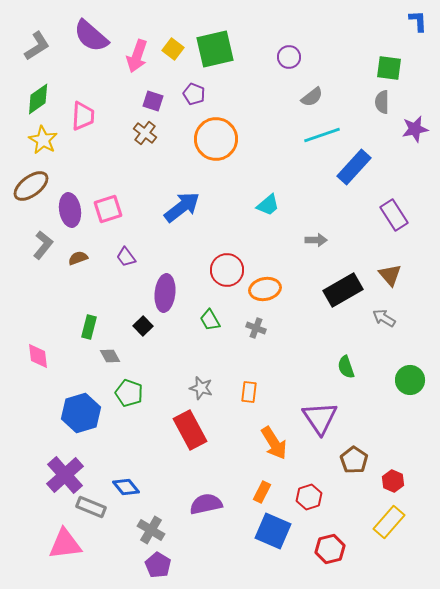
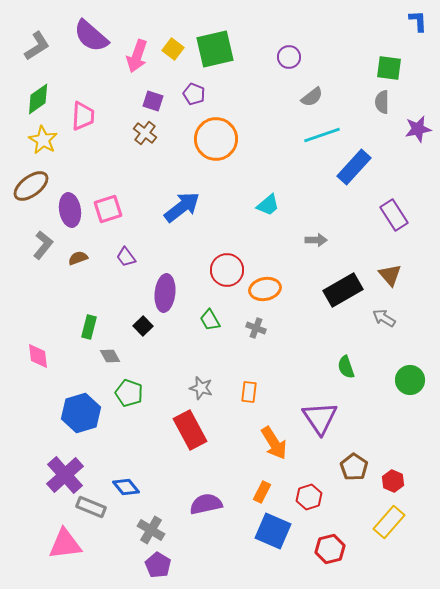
purple star at (415, 129): moved 3 px right
brown pentagon at (354, 460): moved 7 px down
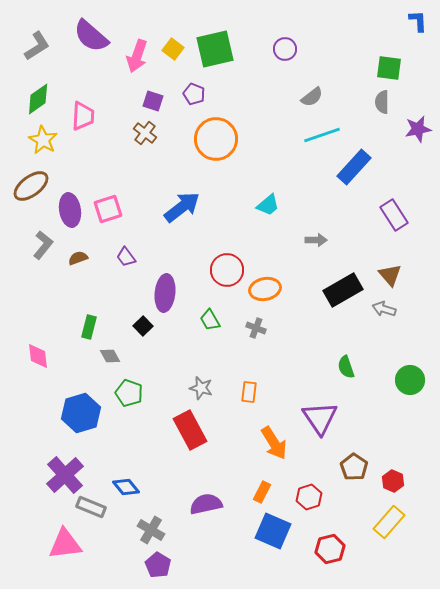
purple circle at (289, 57): moved 4 px left, 8 px up
gray arrow at (384, 318): moved 9 px up; rotated 15 degrees counterclockwise
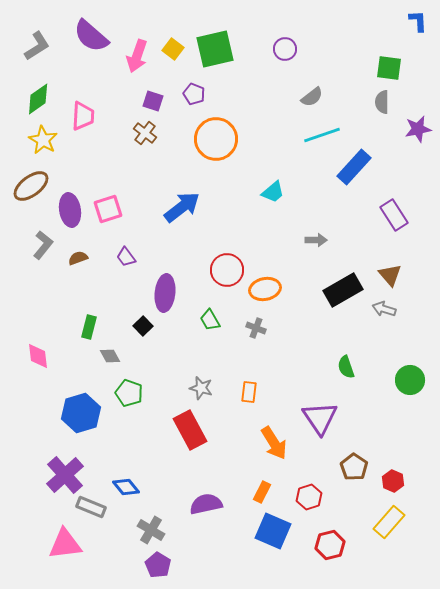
cyan trapezoid at (268, 205): moved 5 px right, 13 px up
red hexagon at (330, 549): moved 4 px up
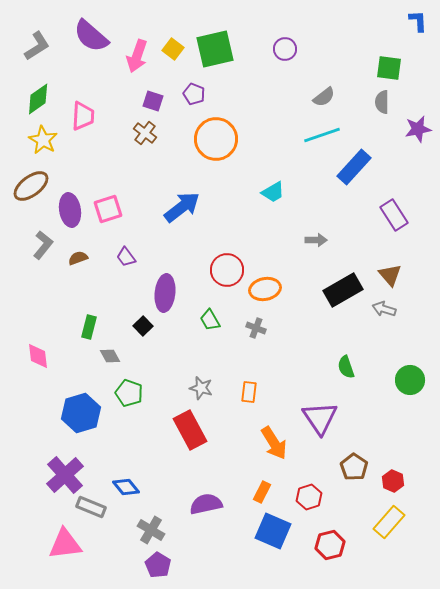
gray semicircle at (312, 97): moved 12 px right
cyan trapezoid at (273, 192): rotated 10 degrees clockwise
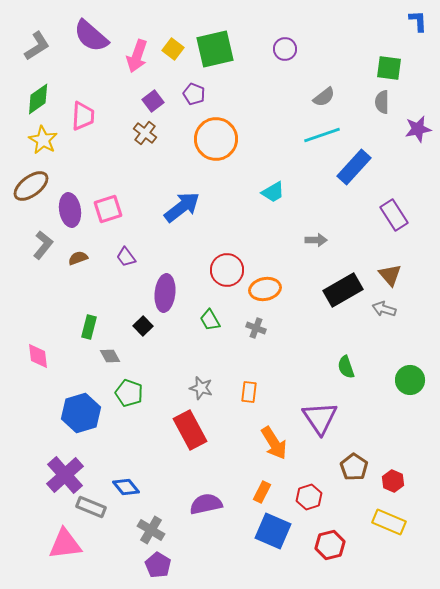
purple square at (153, 101): rotated 35 degrees clockwise
yellow rectangle at (389, 522): rotated 72 degrees clockwise
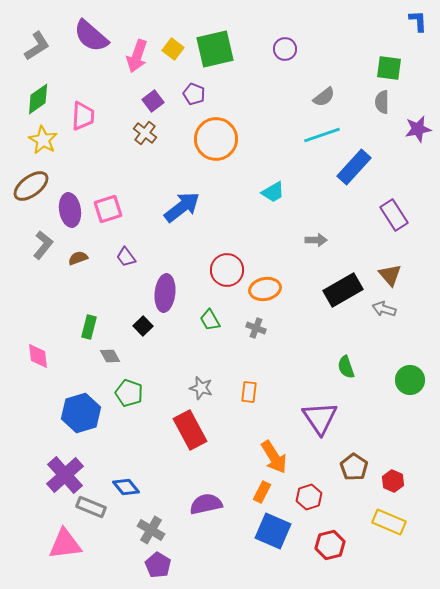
orange arrow at (274, 443): moved 14 px down
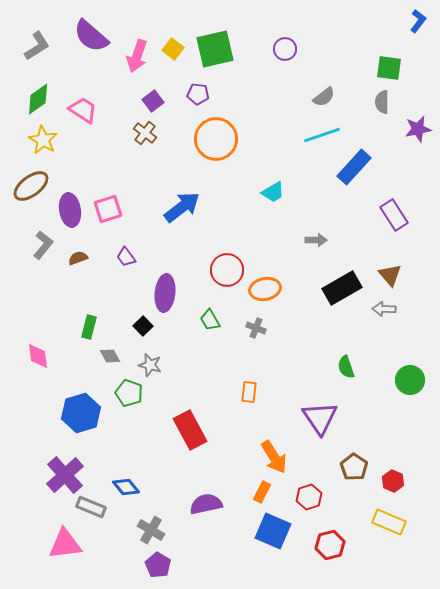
blue L-shape at (418, 21): rotated 40 degrees clockwise
purple pentagon at (194, 94): moved 4 px right; rotated 15 degrees counterclockwise
pink trapezoid at (83, 116): moved 6 px up; rotated 60 degrees counterclockwise
black rectangle at (343, 290): moved 1 px left, 2 px up
gray arrow at (384, 309): rotated 15 degrees counterclockwise
gray star at (201, 388): moved 51 px left, 23 px up
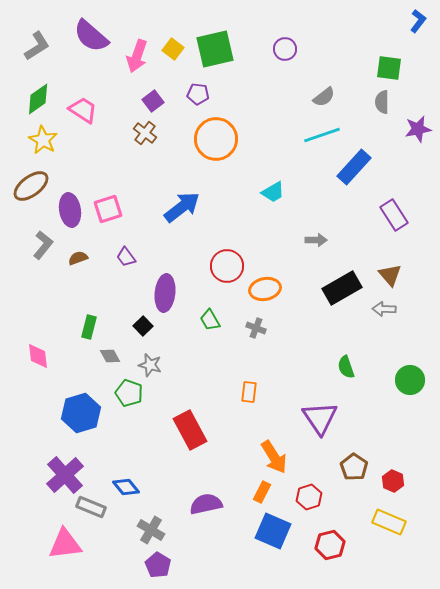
red circle at (227, 270): moved 4 px up
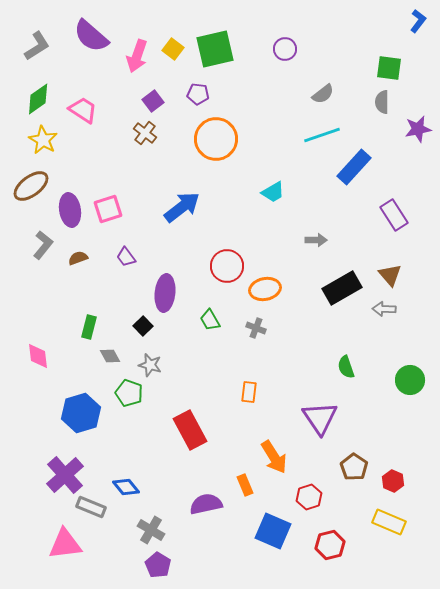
gray semicircle at (324, 97): moved 1 px left, 3 px up
orange rectangle at (262, 492): moved 17 px left, 7 px up; rotated 50 degrees counterclockwise
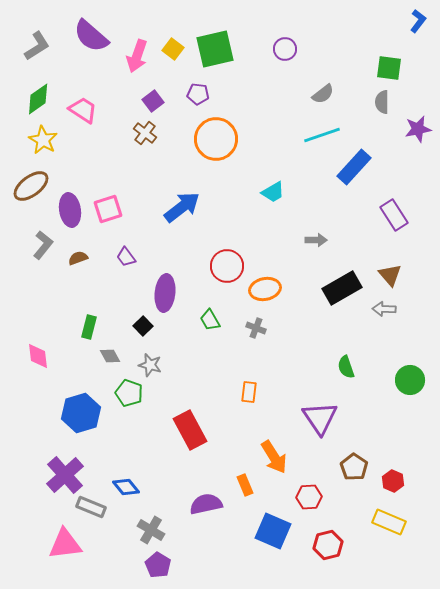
red hexagon at (309, 497): rotated 15 degrees clockwise
red hexagon at (330, 545): moved 2 px left
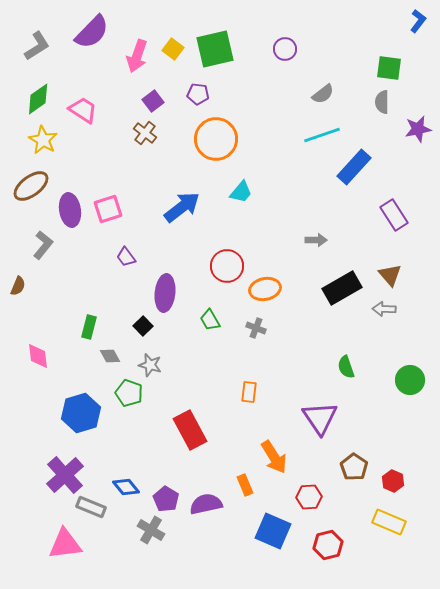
purple semicircle at (91, 36): moved 1 px right, 4 px up; rotated 87 degrees counterclockwise
cyan trapezoid at (273, 192): moved 32 px left; rotated 20 degrees counterclockwise
brown semicircle at (78, 258): moved 60 px left, 28 px down; rotated 132 degrees clockwise
purple pentagon at (158, 565): moved 8 px right, 66 px up
